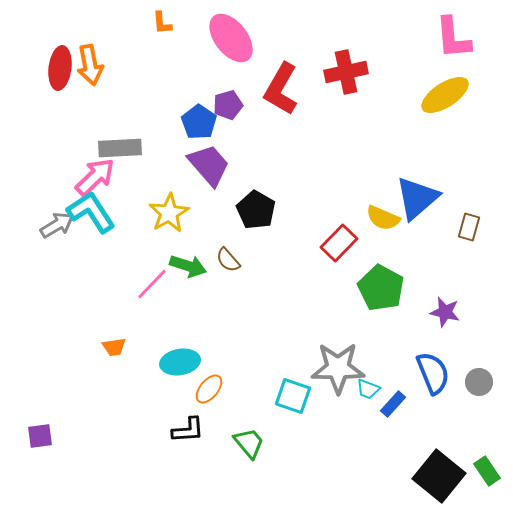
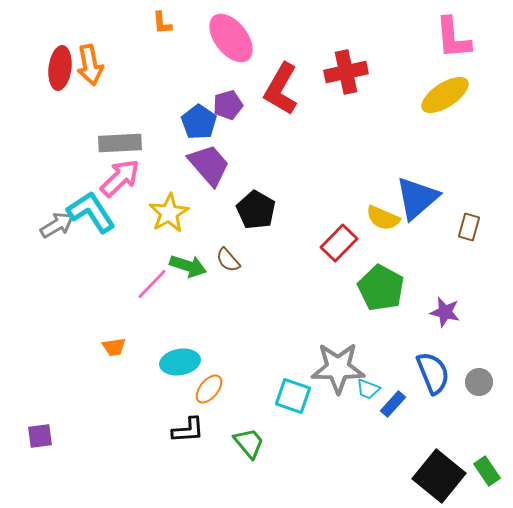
gray rectangle: moved 5 px up
pink arrow: moved 25 px right, 1 px down
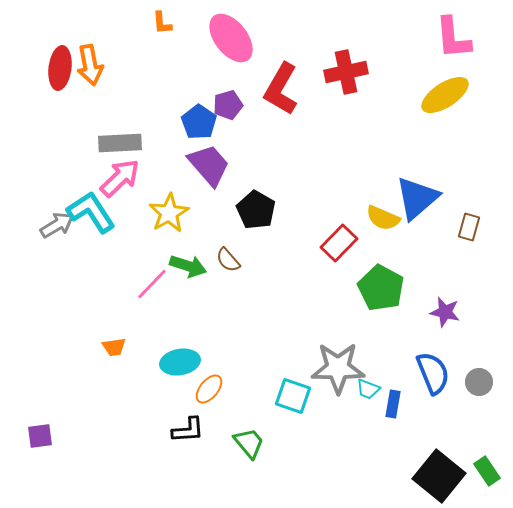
blue rectangle: rotated 32 degrees counterclockwise
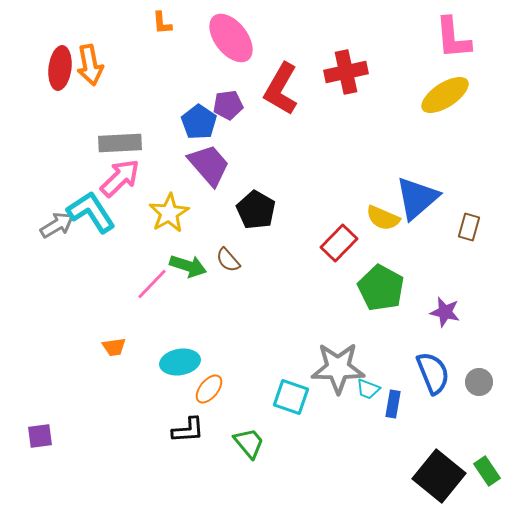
purple pentagon: rotated 8 degrees clockwise
cyan square: moved 2 px left, 1 px down
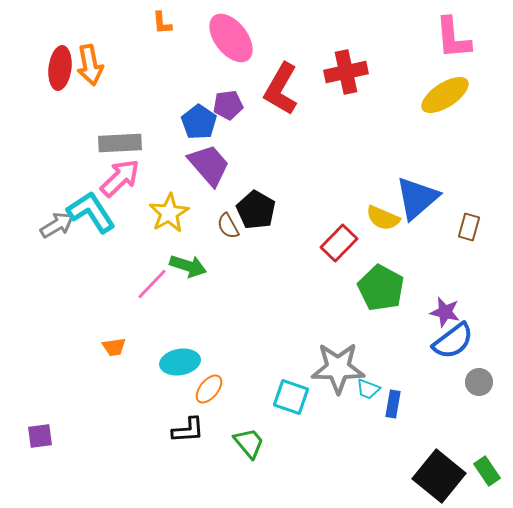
brown semicircle: moved 34 px up; rotated 12 degrees clockwise
blue semicircle: moved 20 px right, 32 px up; rotated 75 degrees clockwise
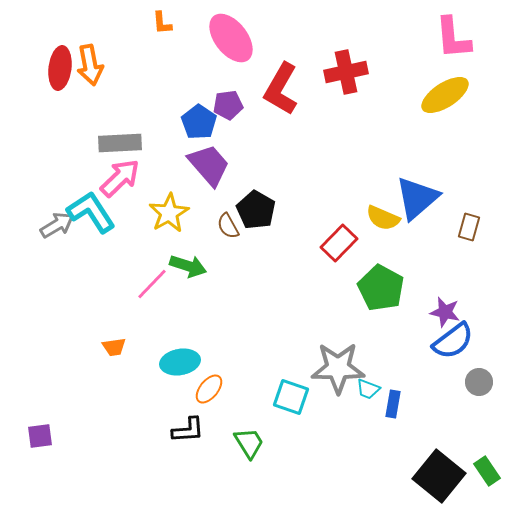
green trapezoid: rotated 8 degrees clockwise
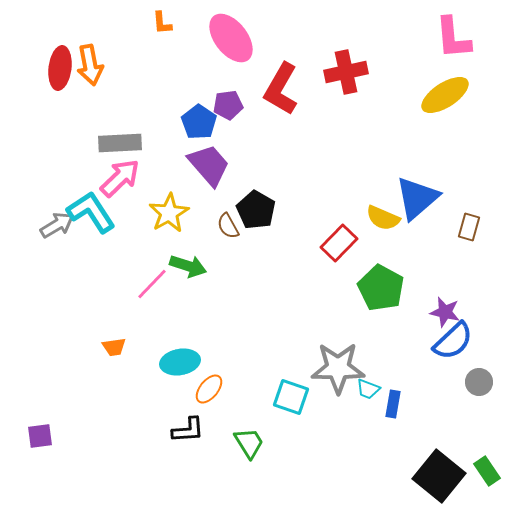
blue semicircle: rotated 6 degrees counterclockwise
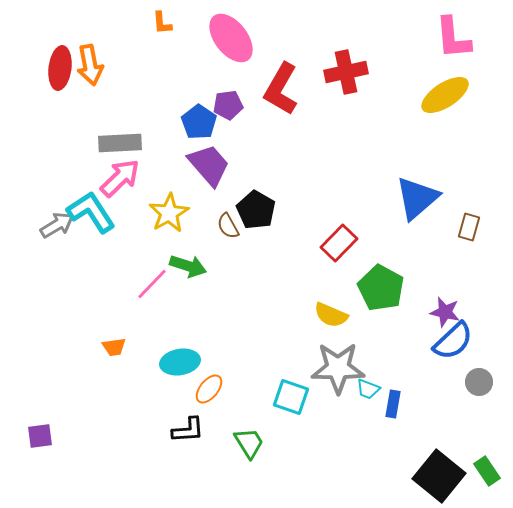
yellow semicircle: moved 52 px left, 97 px down
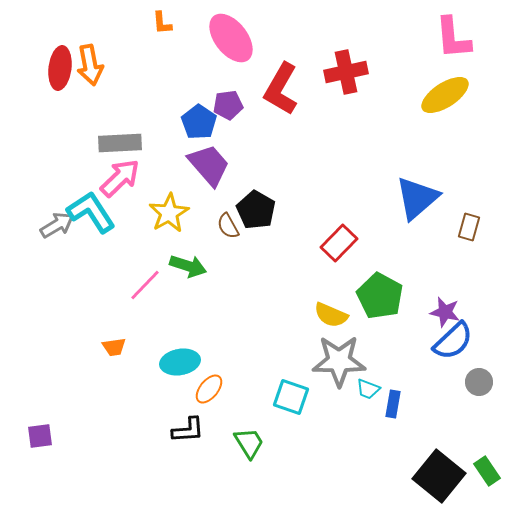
pink line: moved 7 px left, 1 px down
green pentagon: moved 1 px left, 8 px down
gray star: moved 1 px right, 7 px up
